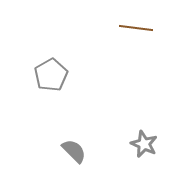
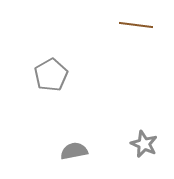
brown line: moved 3 px up
gray semicircle: rotated 56 degrees counterclockwise
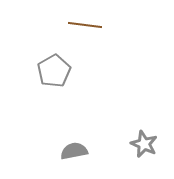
brown line: moved 51 px left
gray pentagon: moved 3 px right, 4 px up
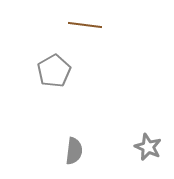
gray star: moved 4 px right, 3 px down
gray semicircle: rotated 108 degrees clockwise
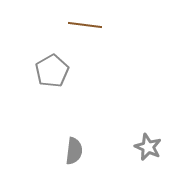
gray pentagon: moved 2 px left
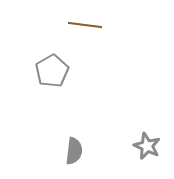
gray star: moved 1 px left, 1 px up
